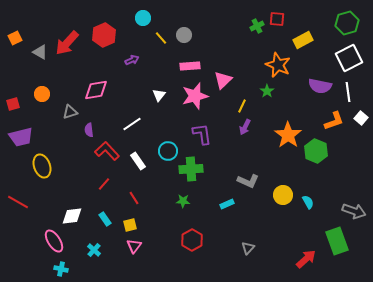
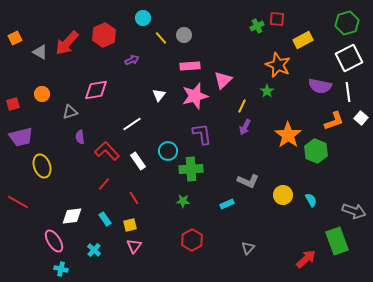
purple semicircle at (89, 130): moved 9 px left, 7 px down
cyan semicircle at (308, 202): moved 3 px right, 2 px up
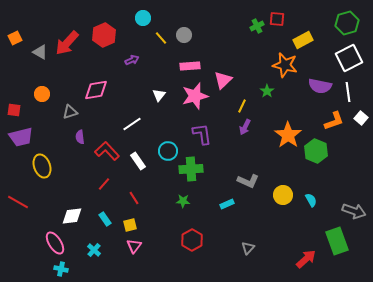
orange star at (278, 65): moved 7 px right; rotated 10 degrees counterclockwise
red square at (13, 104): moved 1 px right, 6 px down; rotated 24 degrees clockwise
pink ellipse at (54, 241): moved 1 px right, 2 px down
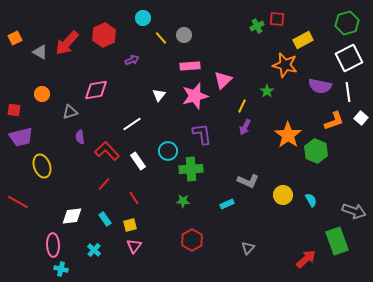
pink ellipse at (55, 243): moved 2 px left, 2 px down; rotated 30 degrees clockwise
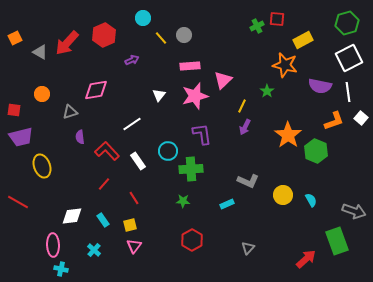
cyan rectangle at (105, 219): moved 2 px left, 1 px down
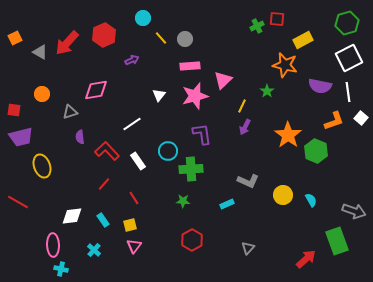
gray circle at (184, 35): moved 1 px right, 4 px down
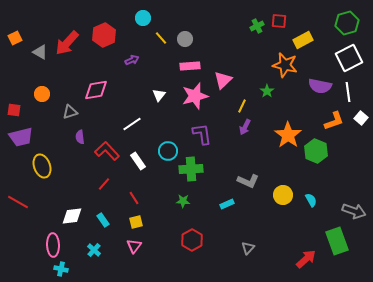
red square at (277, 19): moved 2 px right, 2 px down
yellow square at (130, 225): moved 6 px right, 3 px up
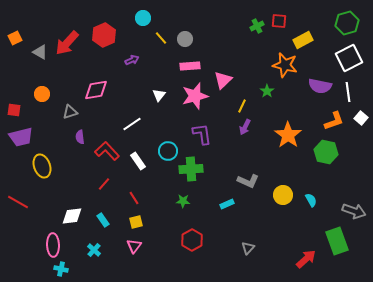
green hexagon at (316, 151): moved 10 px right, 1 px down; rotated 10 degrees counterclockwise
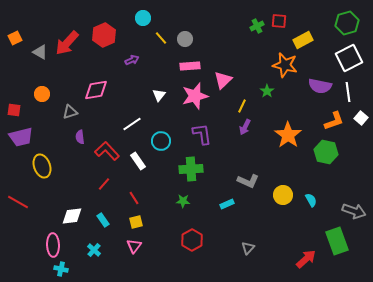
cyan circle at (168, 151): moved 7 px left, 10 px up
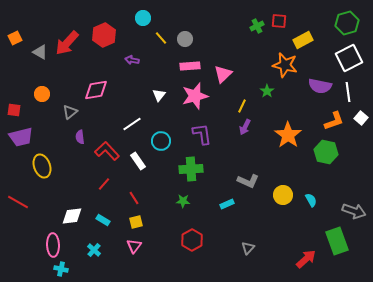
purple arrow at (132, 60): rotated 144 degrees counterclockwise
pink triangle at (223, 80): moved 6 px up
gray triangle at (70, 112): rotated 21 degrees counterclockwise
cyan rectangle at (103, 220): rotated 24 degrees counterclockwise
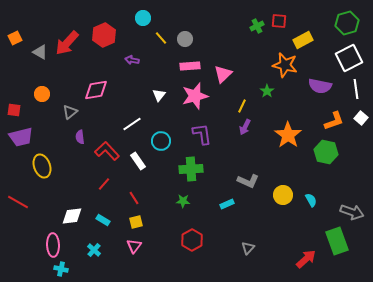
white line at (348, 92): moved 8 px right, 3 px up
gray arrow at (354, 211): moved 2 px left, 1 px down
